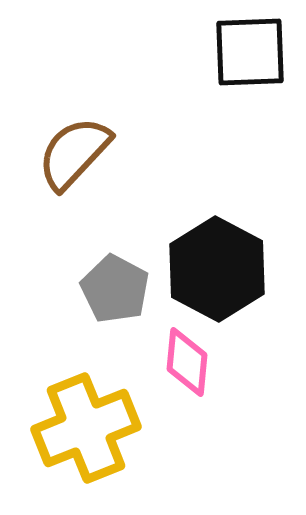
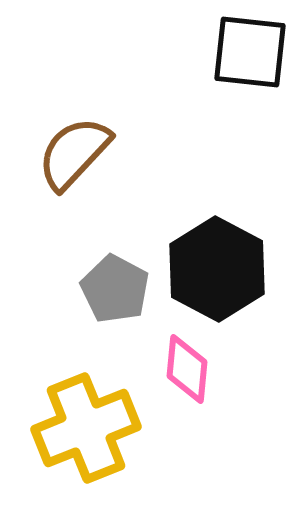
black square: rotated 8 degrees clockwise
pink diamond: moved 7 px down
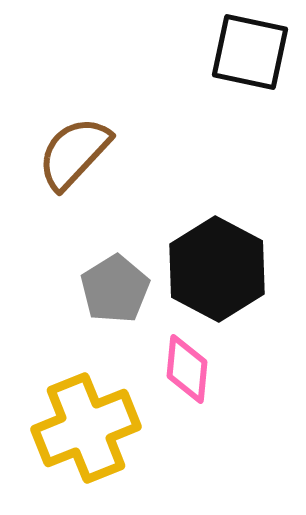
black square: rotated 6 degrees clockwise
gray pentagon: rotated 12 degrees clockwise
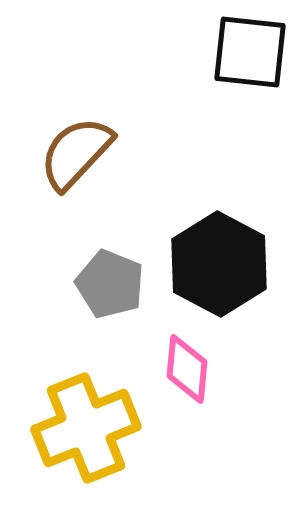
black square: rotated 6 degrees counterclockwise
brown semicircle: moved 2 px right
black hexagon: moved 2 px right, 5 px up
gray pentagon: moved 5 px left, 5 px up; rotated 18 degrees counterclockwise
